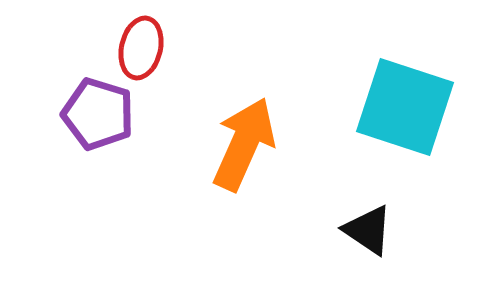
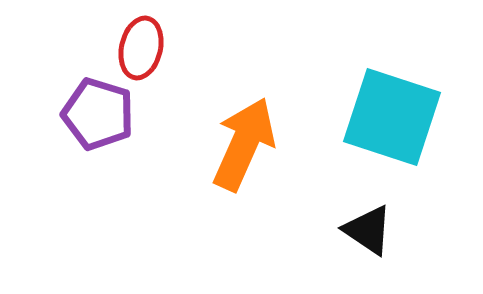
cyan square: moved 13 px left, 10 px down
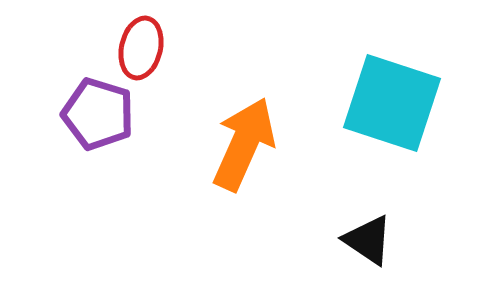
cyan square: moved 14 px up
black triangle: moved 10 px down
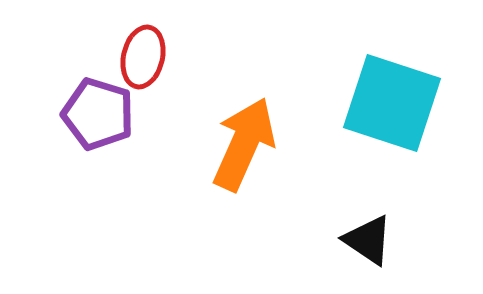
red ellipse: moved 2 px right, 9 px down
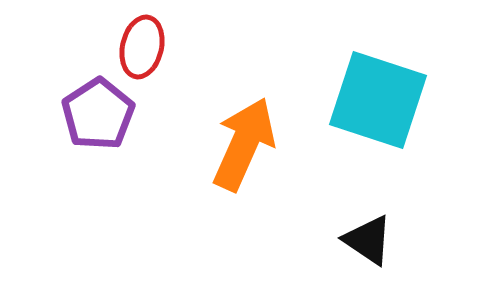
red ellipse: moved 1 px left, 10 px up
cyan square: moved 14 px left, 3 px up
purple pentagon: rotated 22 degrees clockwise
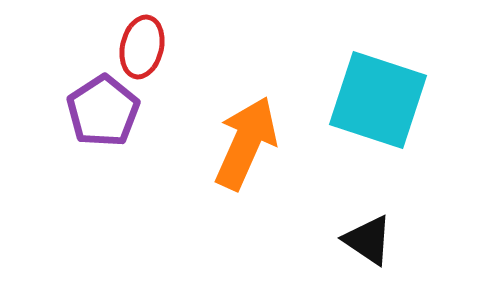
purple pentagon: moved 5 px right, 3 px up
orange arrow: moved 2 px right, 1 px up
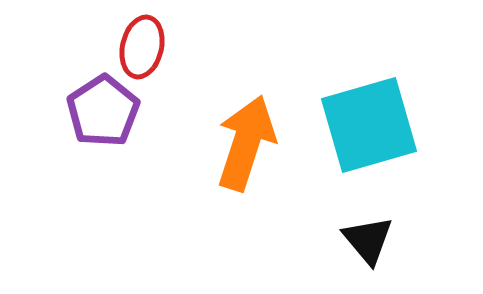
cyan square: moved 9 px left, 25 px down; rotated 34 degrees counterclockwise
orange arrow: rotated 6 degrees counterclockwise
black triangle: rotated 16 degrees clockwise
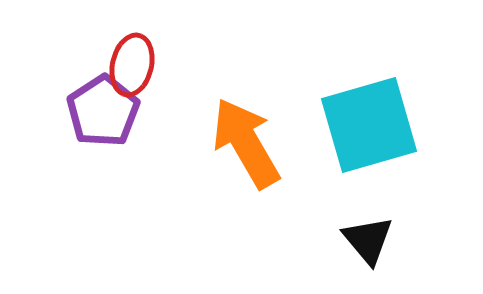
red ellipse: moved 10 px left, 18 px down
orange arrow: rotated 48 degrees counterclockwise
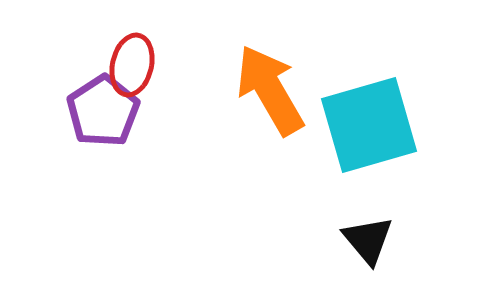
orange arrow: moved 24 px right, 53 px up
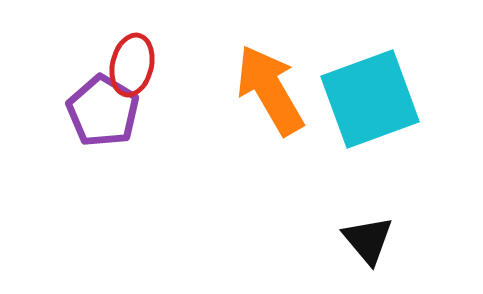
purple pentagon: rotated 8 degrees counterclockwise
cyan square: moved 1 px right, 26 px up; rotated 4 degrees counterclockwise
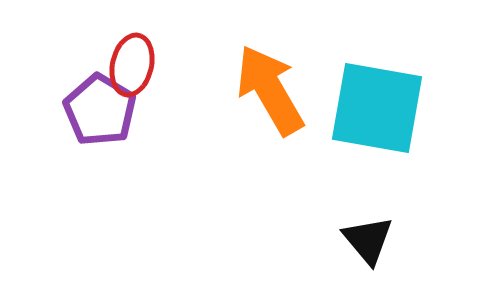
cyan square: moved 7 px right, 9 px down; rotated 30 degrees clockwise
purple pentagon: moved 3 px left, 1 px up
